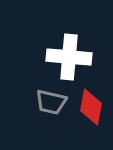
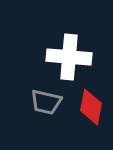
gray trapezoid: moved 5 px left
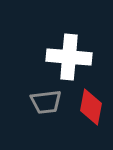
gray trapezoid: rotated 20 degrees counterclockwise
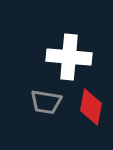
gray trapezoid: rotated 16 degrees clockwise
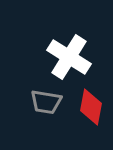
white cross: rotated 27 degrees clockwise
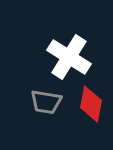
red diamond: moved 3 px up
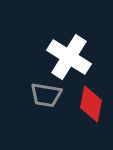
gray trapezoid: moved 7 px up
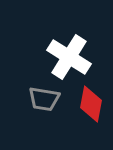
gray trapezoid: moved 2 px left, 4 px down
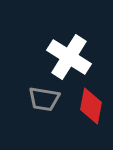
red diamond: moved 2 px down
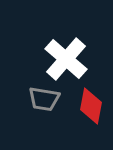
white cross: moved 3 px left, 2 px down; rotated 9 degrees clockwise
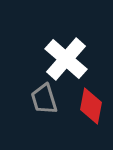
gray trapezoid: rotated 64 degrees clockwise
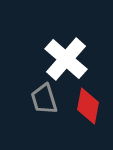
red diamond: moved 3 px left
